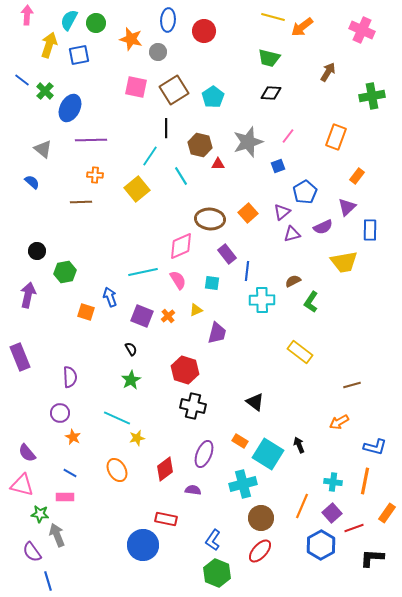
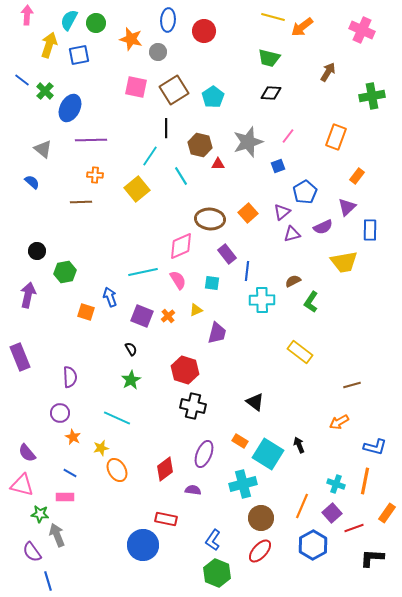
yellow star at (137, 438): moved 36 px left, 10 px down
cyan cross at (333, 482): moved 3 px right, 2 px down; rotated 12 degrees clockwise
blue hexagon at (321, 545): moved 8 px left
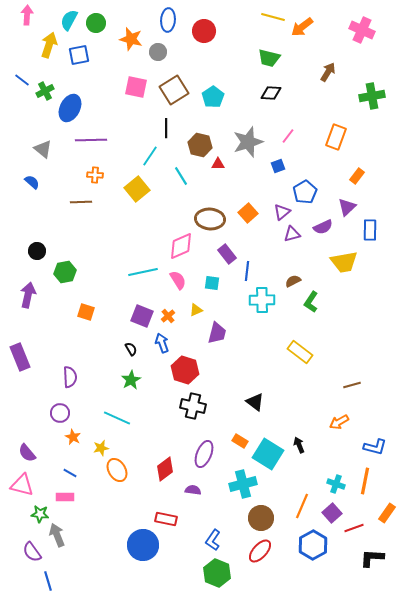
green cross at (45, 91): rotated 18 degrees clockwise
blue arrow at (110, 297): moved 52 px right, 46 px down
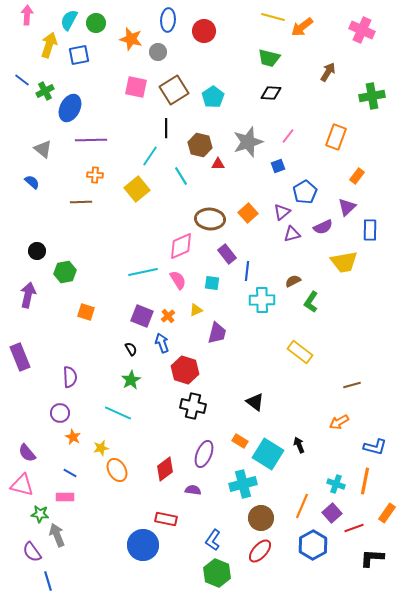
cyan line at (117, 418): moved 1 px right, 5 px up
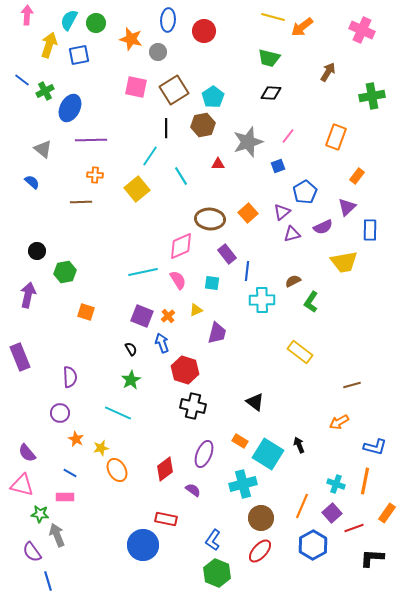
brown hexagon at (200, 145): moved 3 px right, 20 px up; rotated 25 degrees counterclockwise
orange star at (73, 437): moved 3 px right, 2 px down
purple semicircle at (193, 490): rotated 28 degrees clockwise
